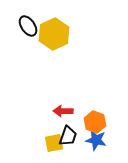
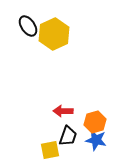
orange hexagon: rotated 25 degrees clockwise
yellow square: moved 4 px left, 7 px down
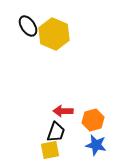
yellow hexagon: rotated 12 degrees counterclockwise
orange hexagon: moved 2 px left, 2 px up
black trapezoid: moved 12 px left, 4 px up
blue star: moved 5 px down
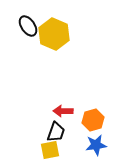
blue star: rotated 20 degrees counterclockwise
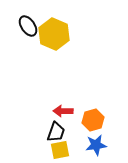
yellow square: moved 10 px right
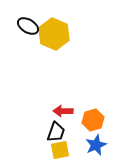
black ellipse: rotated 25 degrees counterclockwise
blue star: rotated 15 degrees counterclockwise
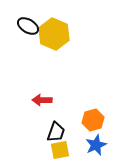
red arrow: moved 21 px left, 11 px up
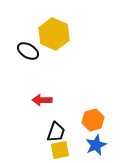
black ellipse: moved 25 px down
